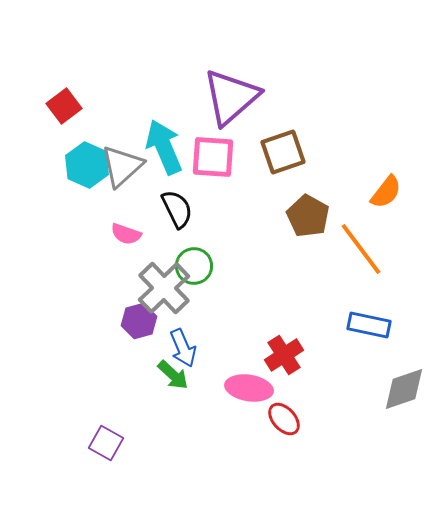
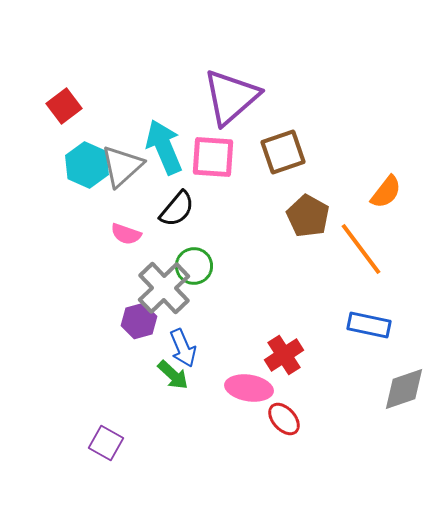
black semicircle: rotated 66 degrees clockwise
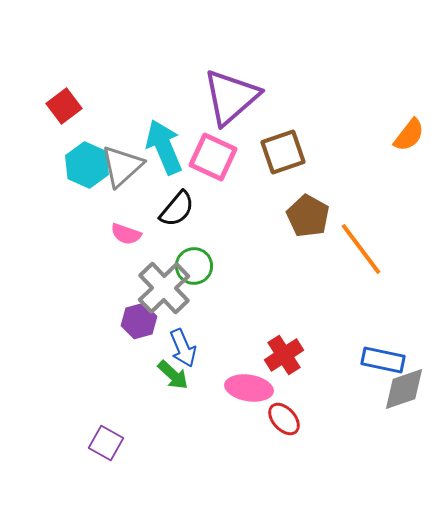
pink square: rotated 21 degrees clockwise
orange semicircle: moved 23 px right, 57 px up
blue rectangle: moved 14 px right, 35 px down
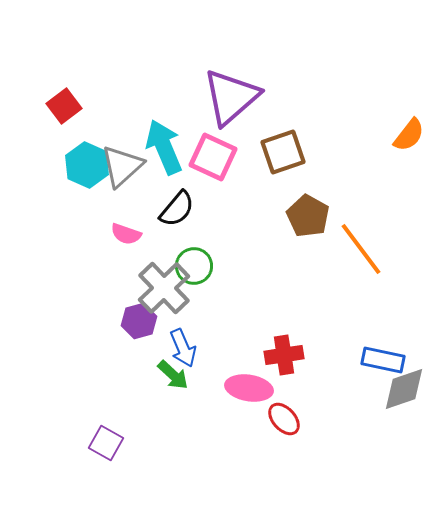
red cross: rotated 24 degrees clockwise
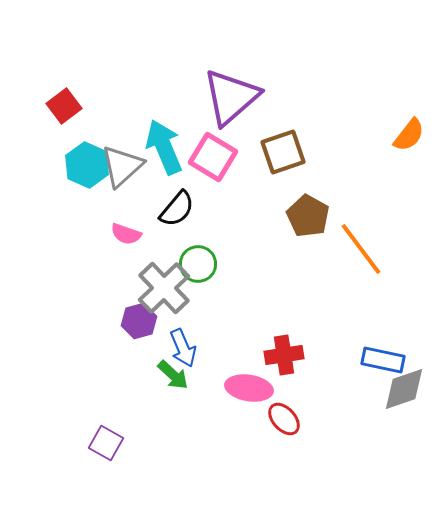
pink square: rotated 6 degrees clockwise
green circle: moved 4 px right, 2 px up
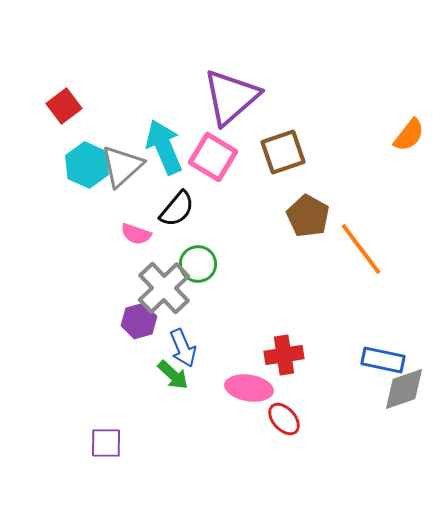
pink semicircle: moved 10 px right
purple square: rotated 28 degrees counterclockwise
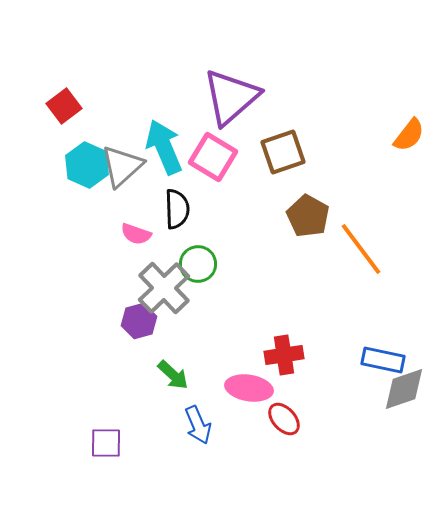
black semicircle: rotated 42 degrees counterclockwise
blue arrow: moved 15 px right, 77 px down
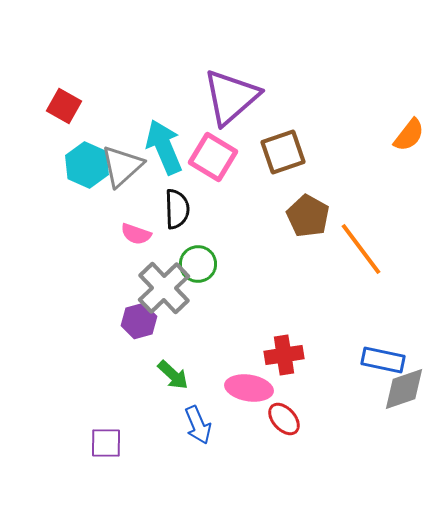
red square: rotated 24 degrees counterclockwise
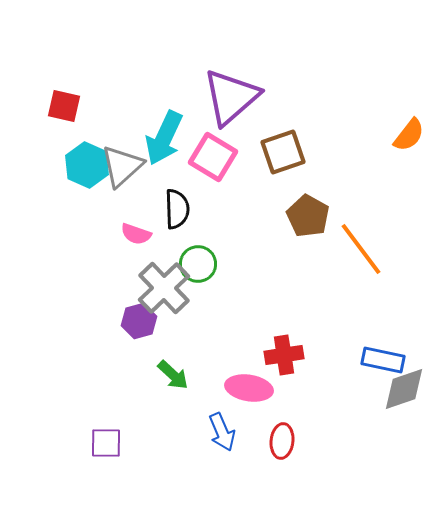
red square: rotated 16 degrees counterclockwise
cyan arrow: moved 9 px up; rotated 132 degrees counterclockwise
red ellipse: moved 2 px left, 22 px down; rotated 48 degrees clockwise
blue arrow: moved 24 px right, 7 px down
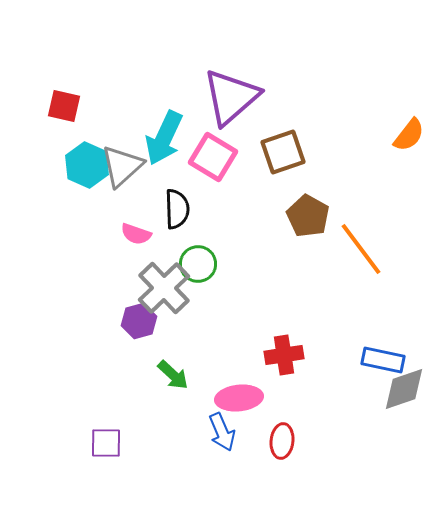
pink ellipse: moved 10 px left, 10 px down; rotated 15 degrees counterclockwise
